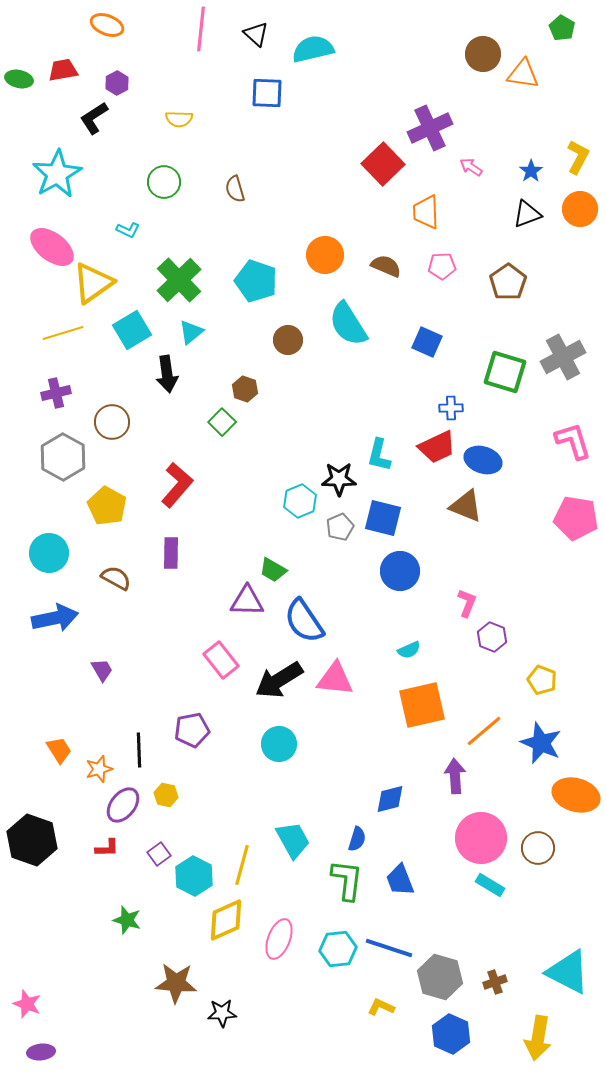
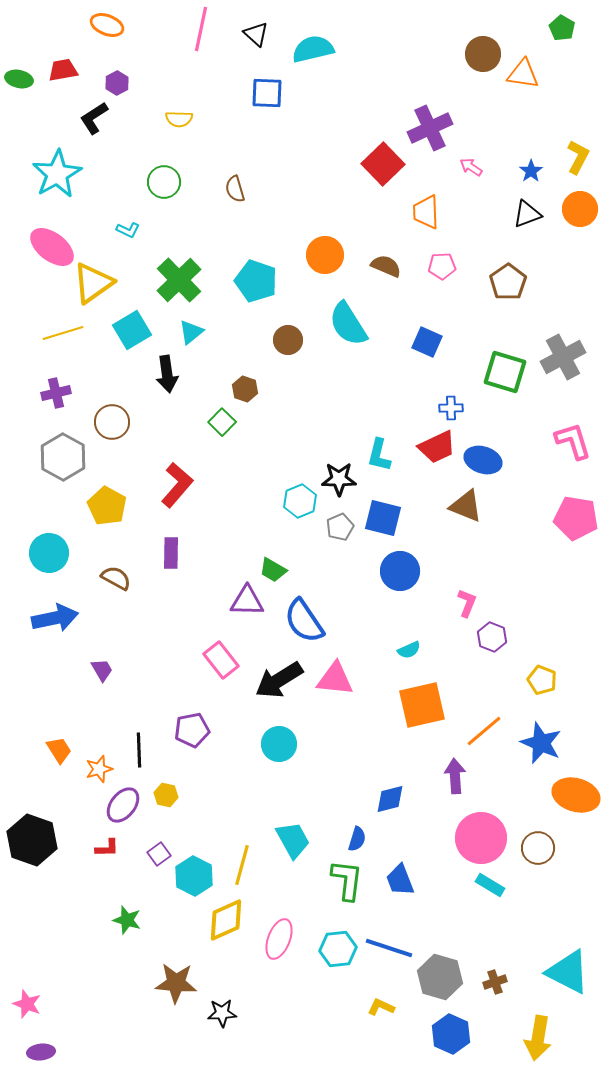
pink line at (201, 29): rotated 6 degrees clockwise
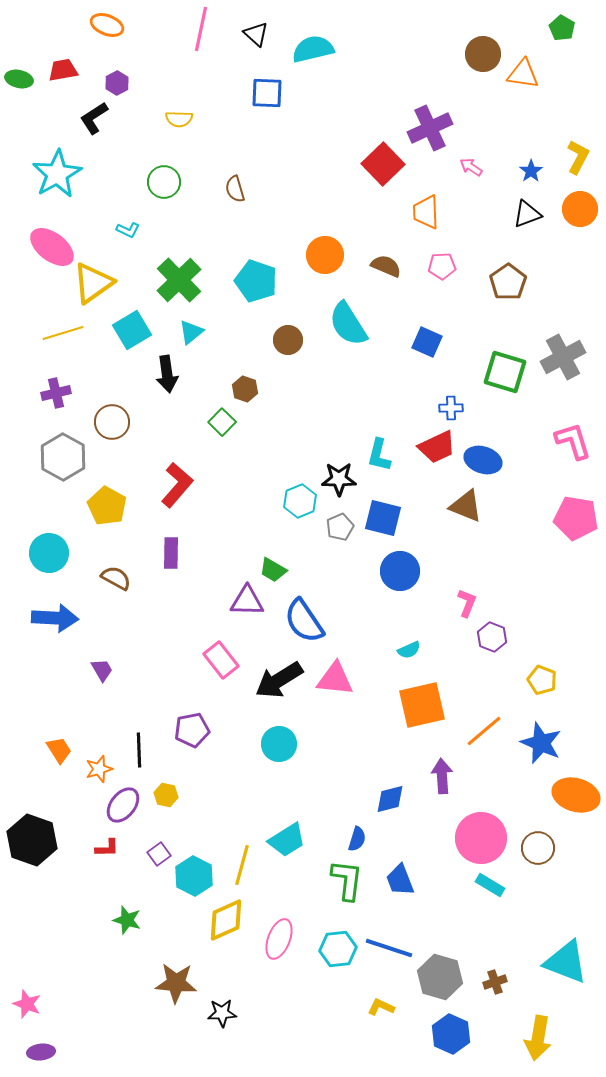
blue arrow at (55, 618): rotated 15 degrees clockwise
purple arrow at (455, 776): moved 13 px left
cyan trapezoid at (293, 840): moved 6 px left; rotated 87 degrees clockwise
cyan triangle at (568, 972): moved 2 px left, 10 px up; rotated 6 degrees counterclockwise
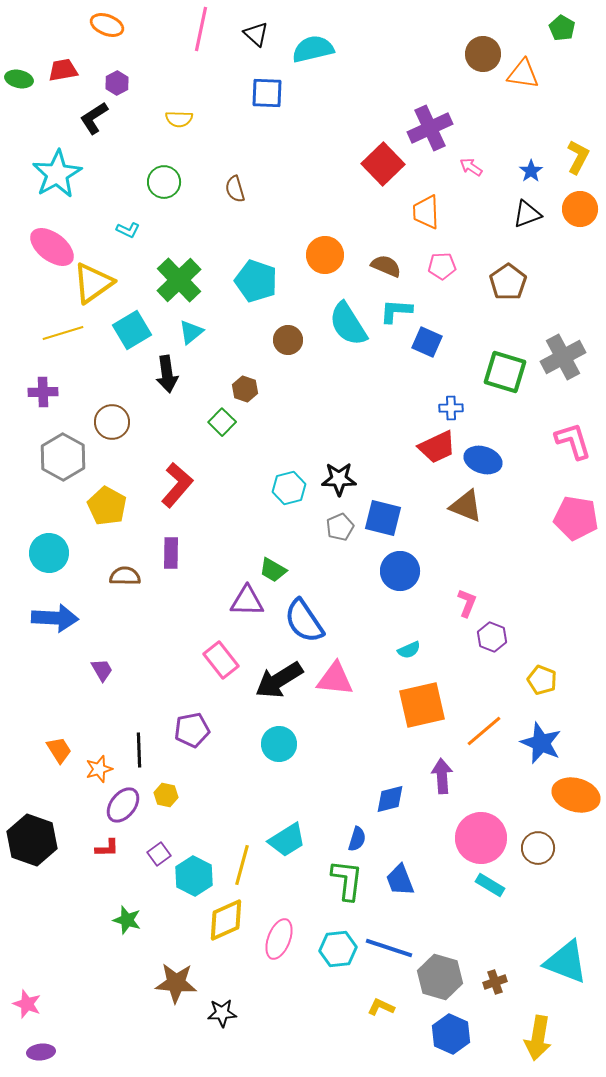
purple cross at (56, 393): moved 13 px left, 1 px up; rotated 12 degrees clockwise
cyan L-shape at (379, 455): moved 17 px right, 144 px up; rotated 80 degrees clockwise
cyan hexagon at (300, 501): moved 11 px left, 13 px up; rotated 8 degrees clockwise
brown semicircle at (116, 578): moved 9 px right, 2 px up; rotated 28 degrees counterclockwise
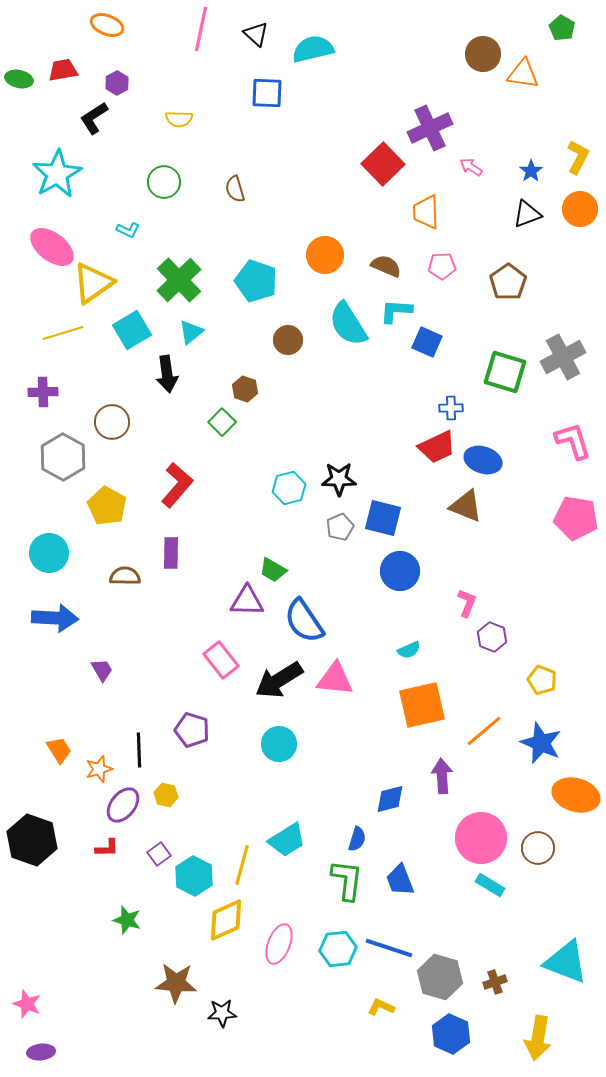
purple pentagon at (192, 730): rotated 28 degrees clockwise
pink ellipse at (279, 939): moved 5 px down
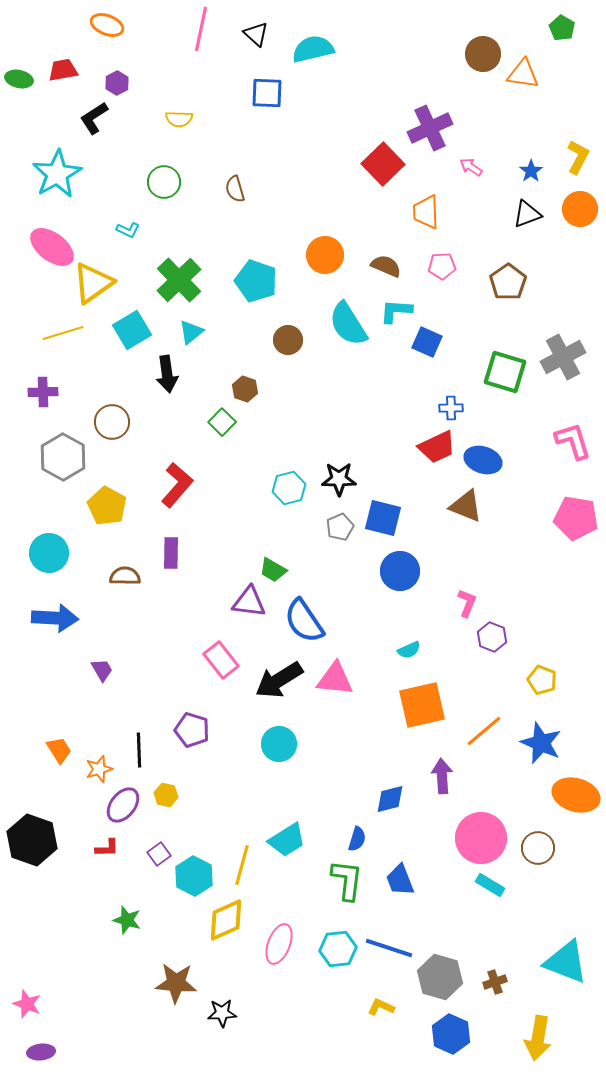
purple triangle at (247, 601): moved 2 px right, 1 px down; rotated 6 degrees clockwise
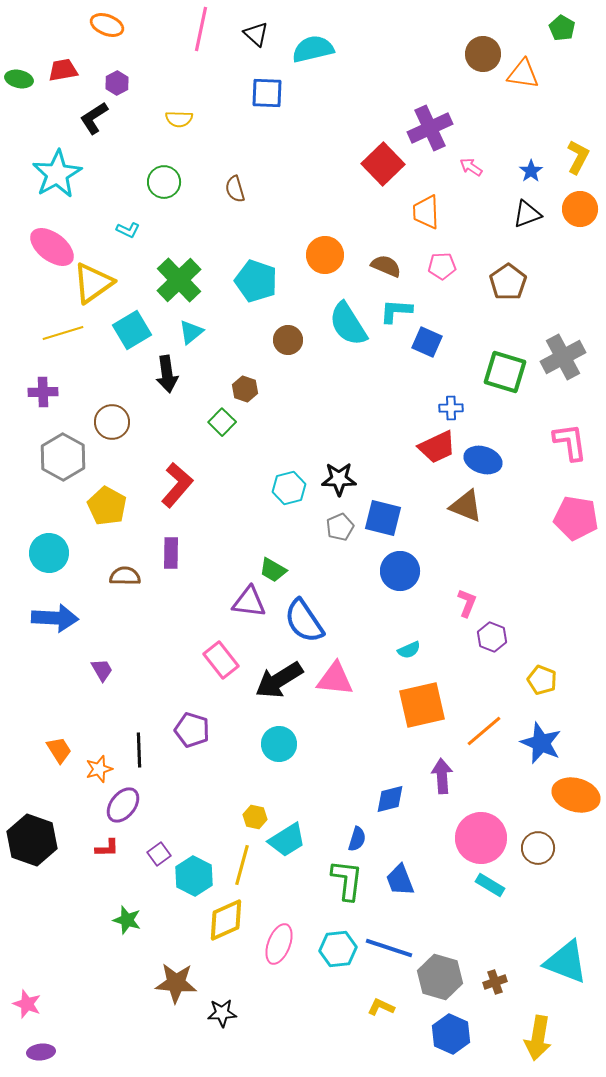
pink L-shape at (573, 441): moved 3 px left, 1 px down; rotated 9 degrees clockwise
yellow hexagon at (166, 795): moved 89 px right, 22 px down
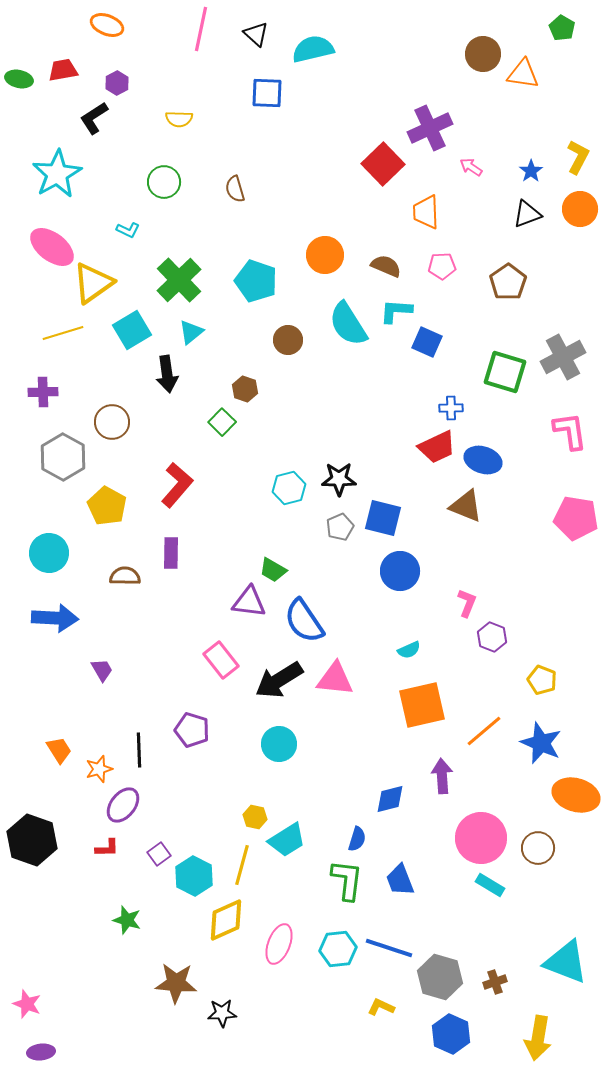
pink L-shape at (570, 442): moved 11 px up
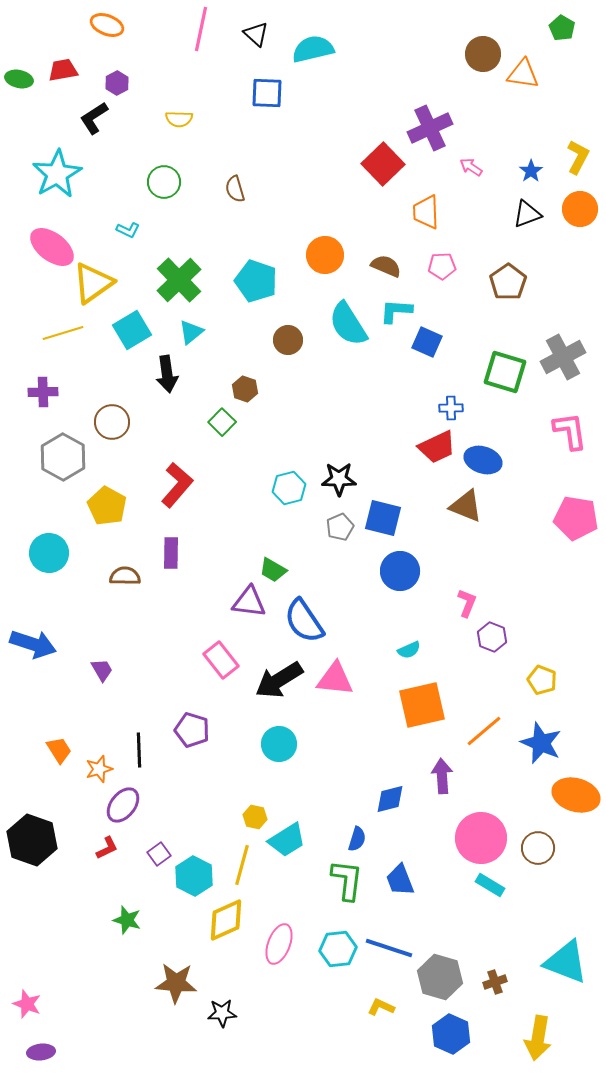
blue arrow at (55, 618): moved 22 px left, 26 px down; rotated 15 degrees clockwise
red L-shape at (107, 848): rotated 25 degrees counterclockwise
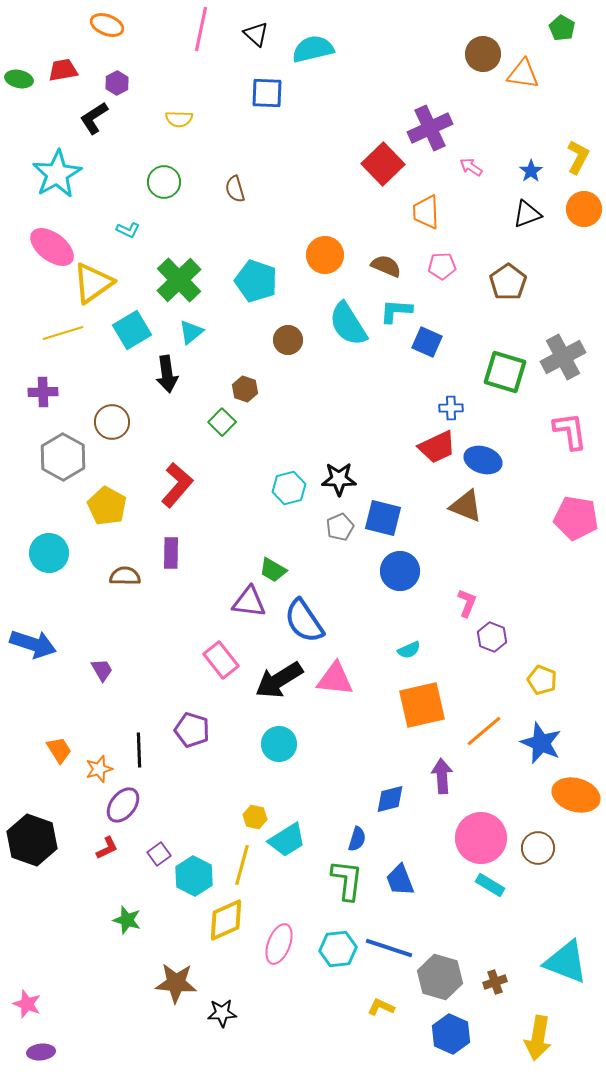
orange circle at (580, 209): moved 4 px right
